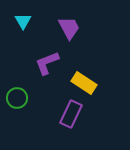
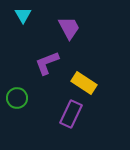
cyan triangle: moved 6 px up
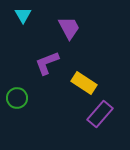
purple rectangle: moved 29 px right; rotated 16 degrees clockwise
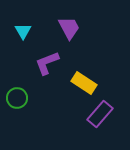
cyan triangle: moved 16 px down
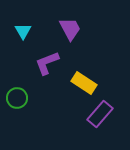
purple trapezoid: moved 1 px right, 1 px down
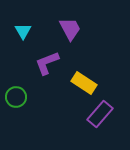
green circle: moved 1 px left, 1 px up
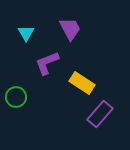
cyan triangle: moved 3 px right, 2 px down
yellow rectangle: moved 2 px left
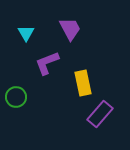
yellow rectangle: moved 1 px right; rotated 45 degrees clockwise
